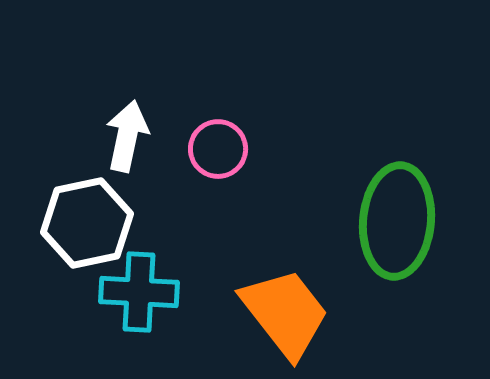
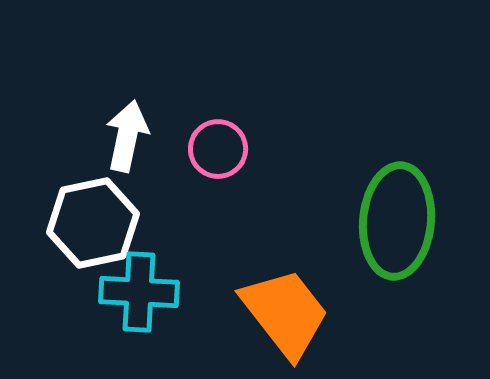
white hexagon: moved 6 px right
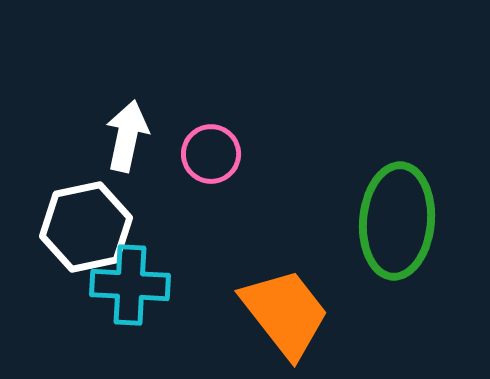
pink circle: moved 7 px left, 5 px down
white hexagon: moved 7 px left, 4 px down
cyan cross: moved 9 px left, 7 px up
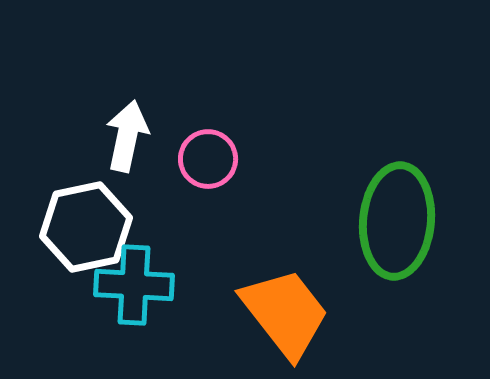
pink circle: moved 3 px left, 5 px down
cyan cross: moved 4 px right
